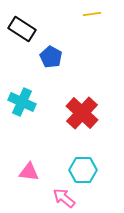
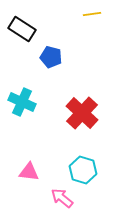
blue pentagon: rotated 15 degrees counterclockwise
cyan hexagon: rotated 16 degrees clockwise
pink arrow: moved 2 px left
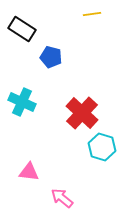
cyan hexagon: moved 19 px right, 23 px up
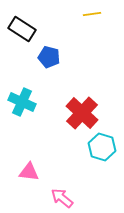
blue pentagon: moved 2 px left
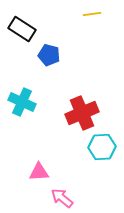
blue pentagon: moved 2 px up
red cross: rotated 24 degrees clockwise
cyan hexagon: rotated 20 degrees counterclockwise
pink triangle: moved 10 px right; rotated 10 degrees counterclockwise
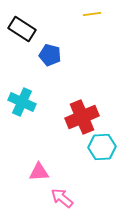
blue pentagon: moved 1 px right
red cross: moved 4 px down
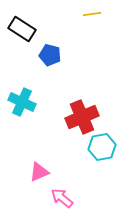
cyan hexagon: rotated 8 degrees counterclockwise
pink triangle: rotated 20 degrees counterclockwise
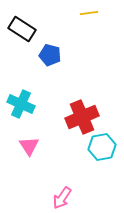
yellow line: moved 3 px left, 1 px up
cyan cross: moved 1 px left, 2 px down
pink triangle: moved 10 px left, 26 px up; rotated 40 degrees counterclockwise
pink arrow: rotated 95 degrees counterclockwise
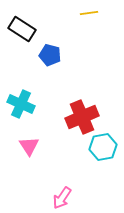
cyan hexagon: moved 1 px right
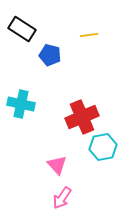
yellow line: moved 22 px down
cyan cross: rotated 12 degrees counterclockwise
pink triangle: moved 28 px right, 19 px down; rotated 10 degrees counterclockwise
